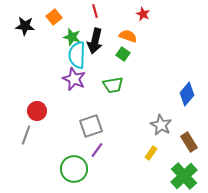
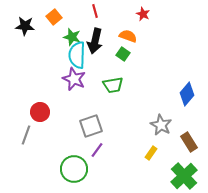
red circle: moved 3 px right, 1 px down
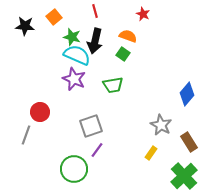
cyan semicircle: rotated 112 degrees clockwise
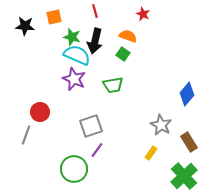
orange square: rotated 28 degrees clockwise
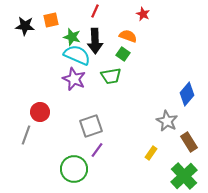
red line: rotated 40 degrees clockwise
orange square: moved 3 px left, 3 px down
black arrow: rotated 15 degrees counterclockwise
green trapezoid: moved 2 px left, 9 px up
gray star: moved 6 px right, 4 px up
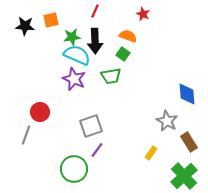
green star: rotated 24 degrees counterclockwise
blue diamond: rotated 45 degrees counterclockwise
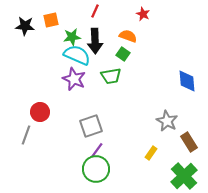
blue diamond: moved 13 px up
green circle: moved 22 px right
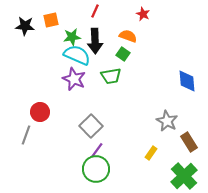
gray square: rotated 25 degrees counterclockwise
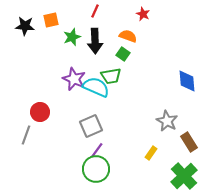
green star: rotated 12 degrees counterclockwise
cyan semicircle: moved 19 px right, 32 px down
gray square: rotated 20 degrees clockwise
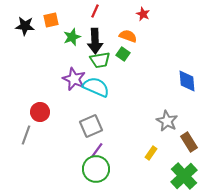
green trapezoid: moved 11 px left, 16 px up
